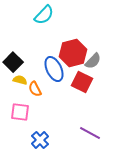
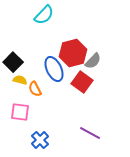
red square: rotated 10 degrees clockwise
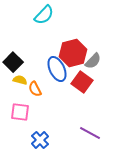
blue ellipse: moved 3 px right
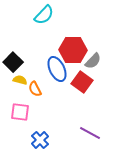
red hexagon: moved 3 px up; rotated 16 degrees clockwise
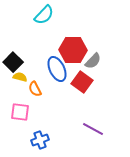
yellow semicircle: moved 3 px up
purple line: moved 3 px right, 4 px up
blue cross: rotated 24 degrees clockwise
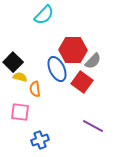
orange semicircle: rotated 21 degrees clockwise
purple line: moved 3 px up
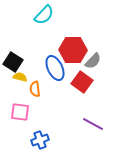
black square: rotated 12 degrees counterclockwise
blue ellipse: moved 2 px left, 1 px up
purple line: moved 2 px up
